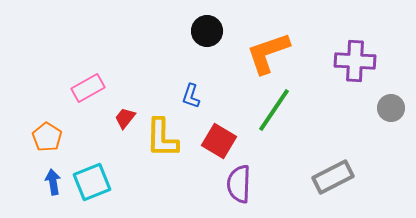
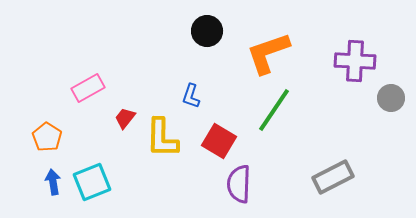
gray circle: moved 10 px up
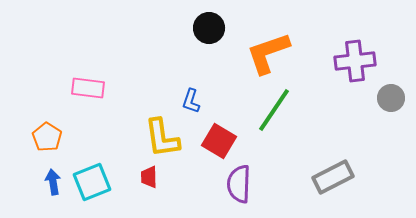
black circle: moved 2 px right, 3 px up
purple cross: rotated 9 degrees counterclockwise
pink rectangle: rotated 36 degrees clockwise
blue L-shape: moved 5 px down
red trapezoid: moved 24 px right, 59 px down; rotated 40 degrees counterclockwise
yellow L-shape: rotated 9 degrees counterclockwise
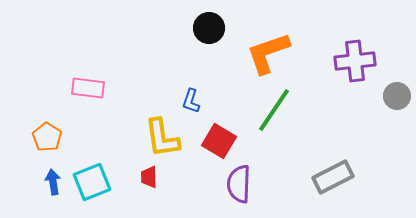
gray circle: moved 6 px right, 2 px up
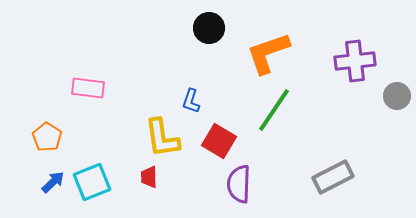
blue arrow: rotated 55 degrees clockwise
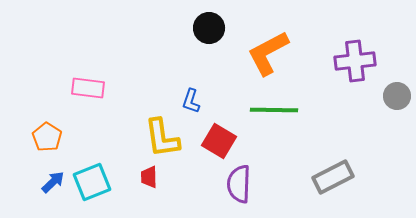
orange L-shape: rotated 9 degrees counterclockwise
green line: rotated 57 degrees clockwise
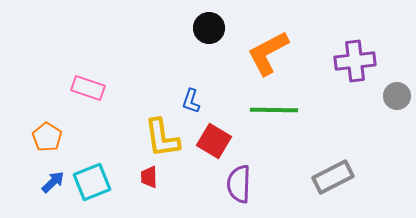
pink rectangle: rotated 12 degrees clockwise
red square: moved 5 px left
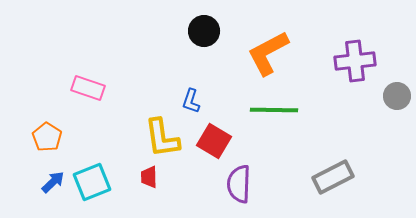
black circle: moved 5 px left, 3 px down
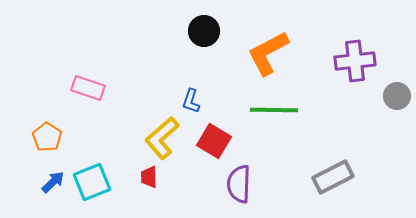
yellow L-shape: rotated 57 degrees clockwise
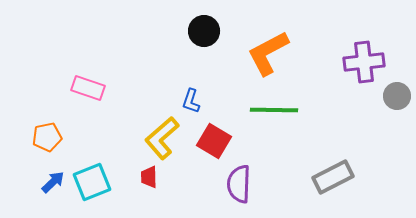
purple cross: moved 9 px right, 1 px down
orange pentagon: rotated 28 degrees clockwise
